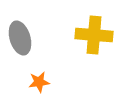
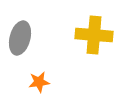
gray ellipse: rotated 32 degrees clockwise
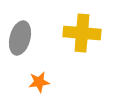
yellow cross: moved 12 px left, 2 px up
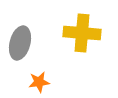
gray ellipse: moved 5 px down
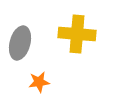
yellow cross: moved 5 px left, 1 px down
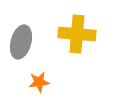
gray ellipse: moved 1 px right, 1 px up
